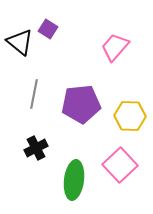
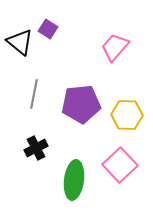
yellow hexagon: moved 3 px left, 1 px up
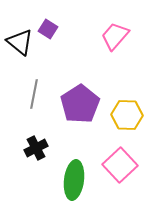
pink trapezoid: moved 11 px up
purple pentagon: moved 1 px left; rotated 27 degrees counterclockwise
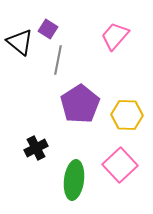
gray line: moved 24 px right, 34 px up
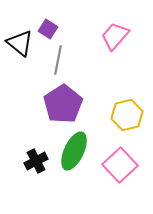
black triangle: moved 1 px down
purple pentagon: moved 17 px left
yellow hexagon: rotated 16 degrees counterclockwise
black cross: moved 13 px down
green ellipse: moved 29 px up; rotated 18 degrees clockwise
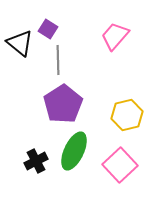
gray line: rotated 12 degrees counterclockwise
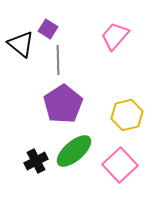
black triangle: moved 1 px right, 1 px down
green ellipse: rotated 24 degrees clockwise
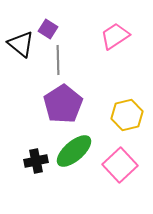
pink trapezoid: rotated 16 degrees clockwise
black cross: rotated 15 degrees clockwise
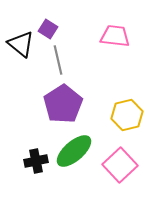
pink trapezoid: rotated 40 degrees clockwise
gray line: rotated 12 degrees counterclockwise
